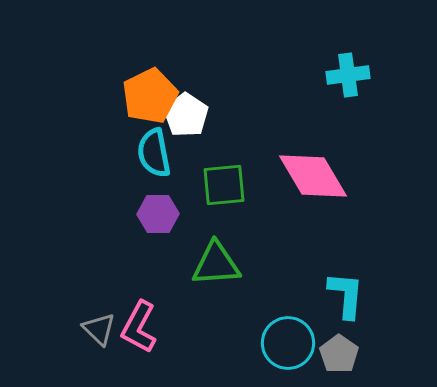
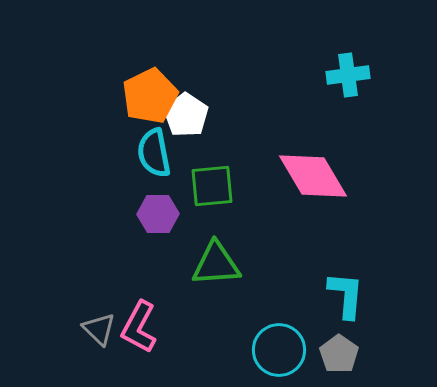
green square: moved 12 px left, 1 px down
cyan circle: moved 9 px left, 7 px down
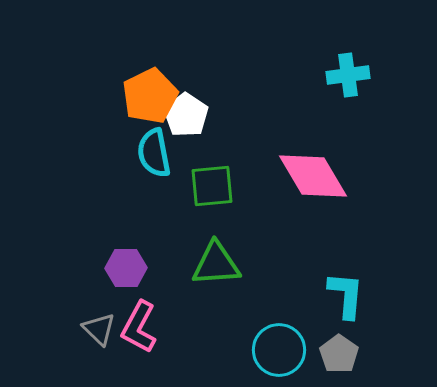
purple hexagon: moved 32 px left, 54 px down
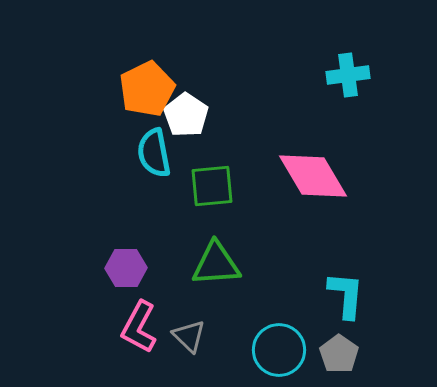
orange pentagon: moved 3 px left, 7 px up
gray triangle: moved 90 px right, 7 px down
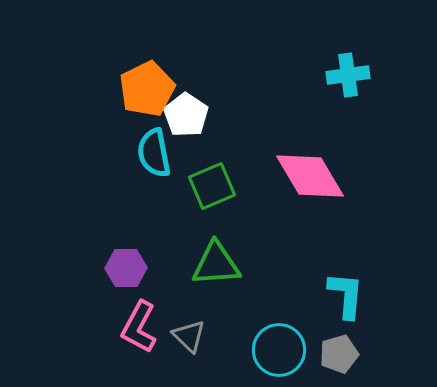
pink diamond: moved 3 px left
green square: rotated 18 degrees counterclockwise
gray pentagon: rotated 21 degrees clockwise
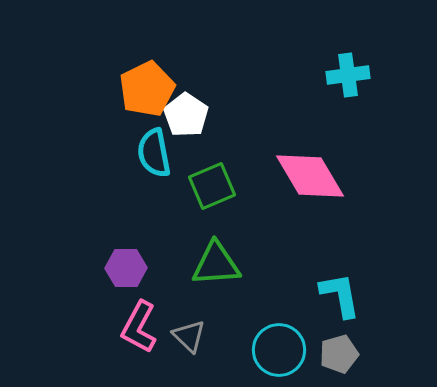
cyan L-shape: moved 6 px left; rotated 15 degrees counterclockwise
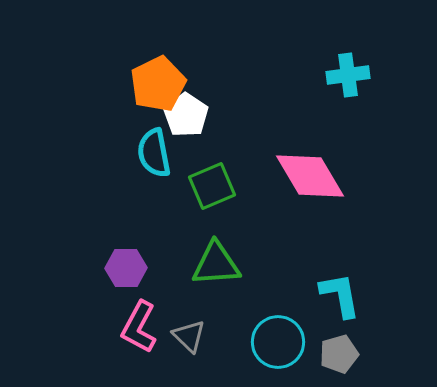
orange pentagon: moved 11 px right, 5 px up
cyan circle: moved 1 px left, 8 px up
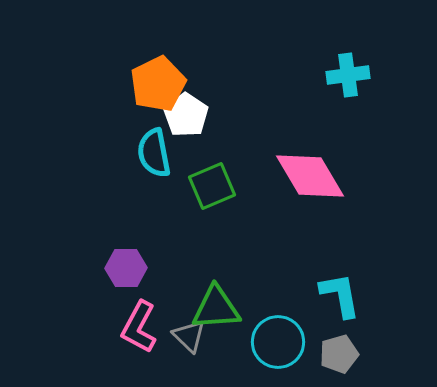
green triangle: moved 44 px down
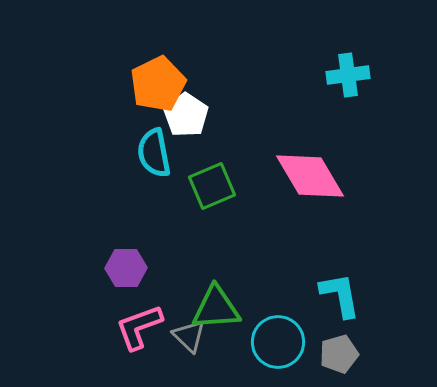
pink L-shape: rotated 42 degrees clockwise
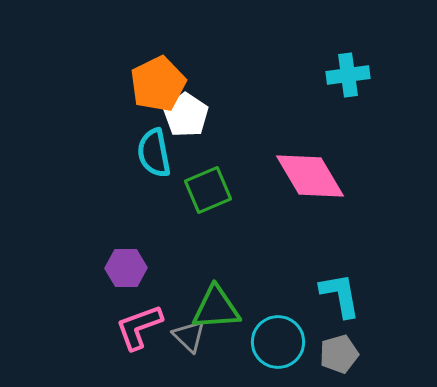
green square: moved 4 px left, 4 px down
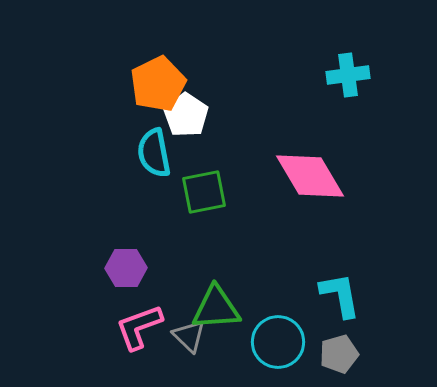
green square: moved 4 px left, 2 px down; rotated 12 degrees clockwise
